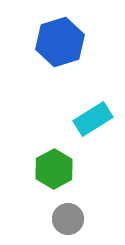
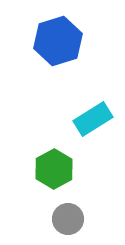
blue hexagon: moved 2 px left, 1 px up
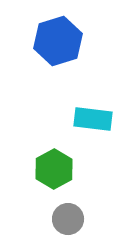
cyan rectangle: rotated 39 degrees clockwise
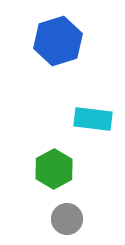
gray circle: moved 1 px left
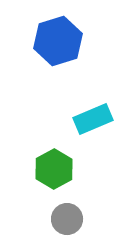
cyan rectangle: rotated 30 degrees counterclockwise
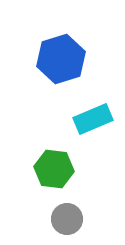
blue hexagon: moved 3 px right, 18 px down
green hexagon: rotated 24 degrees counterclockwise
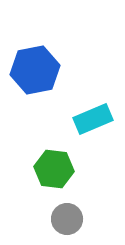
blue hexagon: moved 26 px left, 11 px down; rotated 6 degrees clockwise
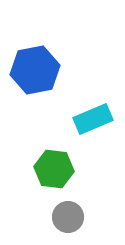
gray circle: moved 1 px right, 2 px up
